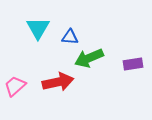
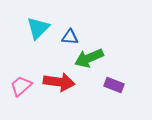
cyan triangle: rotated 15 degrees clockwise
purple rectangle: moved 19 px left, 21 px down; rotated 30 degrees clockwise
red arrow: moved 1 px right; rotated 20 degrees clockwise
pink trapezoid: moved 6 px right
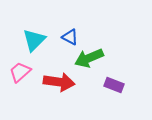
cyan triangle: moved 4 px left, 12 px down
blue triangle: rotated 24 degrees clockwise
pink trapezoid: moved 1 px left, 14 px up
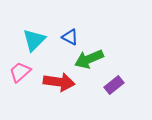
green arrow: moved 1 px down
purple rectangle: rotated 60 degrees counterclockwise
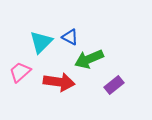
cyan triangle: moved 7 px right, 2 px down
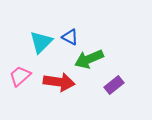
pink trapezoid: moved 4 px down
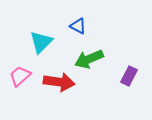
blue triangle: moved 8 px right, 11 px up
purple rectangle: moved 15 px right, 9 px up; rotated 24 degrees counterclockwise
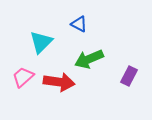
blue triangle: moved 1 px right, 2 px up
pink trapezoid: moved 3 px right, 1 px down
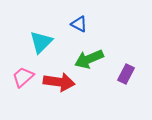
purple rectangle: moved 3 px left, 2 px up
